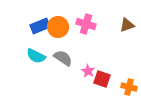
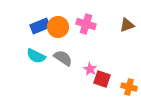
pink star: moved 2 px right, 2 px up
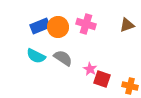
orange cross: moved 1 px right, 1 px up
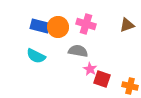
blue rectangle: rotated 36 degrees clockwise
gray semicircle: moved 15 px right, 7 px up; rotated 24 degrees counterclockwise
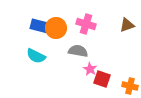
orange circle: moved 2 px left, 1 px down
